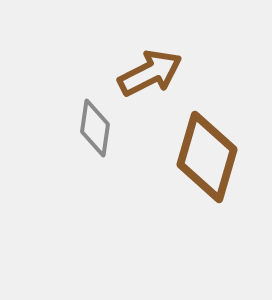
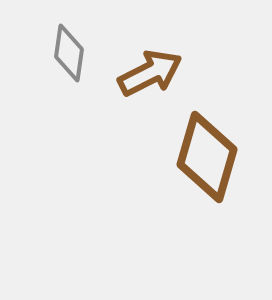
gray diamond: moved 26 px left, 75 px up
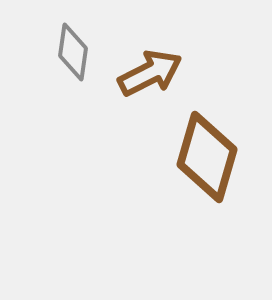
gray diamond: moved 4 px right, 1 px up
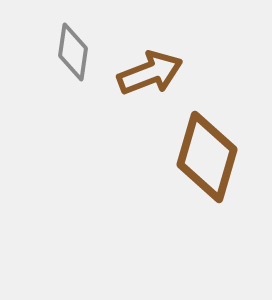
brown arrow: rotated 6 degrees clockwise
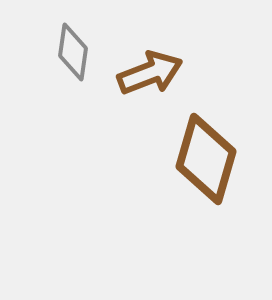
brown diamond: moved 1 px left, 2 px down
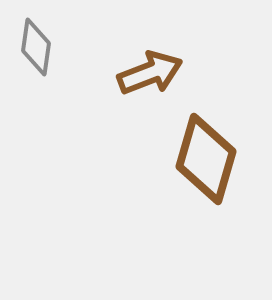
gray diamond: moved 37 px left, 5 px up
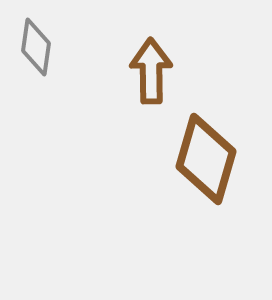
brown arrow: moved 1 px right, 2 px up; rotated 70 degrees counterclockwise
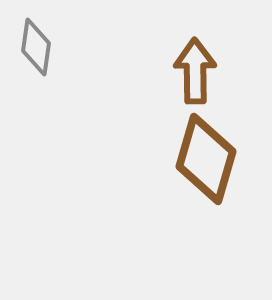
brown arrow: moved 44 px right
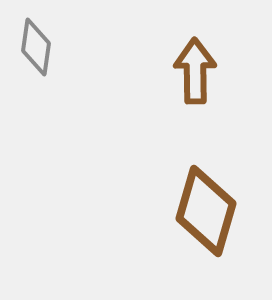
brown diamond: moved 52 px down
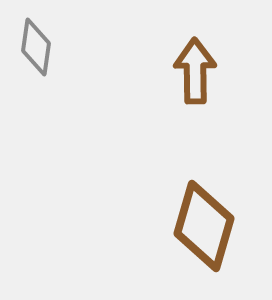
brown diamond: moved 2 px left, 15 px down
